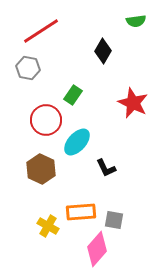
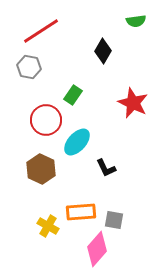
gray hexagon: moved 1 px right, 1 px up
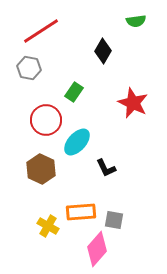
gray hexagon: moved 1 px down
green rectangle: moved 1 px right, 3 px up
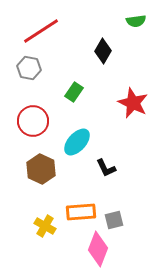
red circle: moved 13 px left, 1 px down
gray square: rotated 24 degrees counterclockwise
yellow cross: moved 3 px left
pink diamond: moved 1 px right; rotated 20 degrees counterclockwise
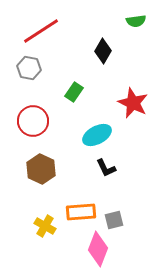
cyan ellipse: moved 20 px right, 7 px up; rotated 20 degrees clockwise
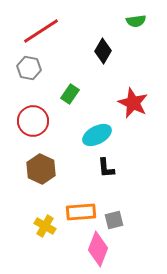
green rectangle: moved 4 px left, 2 px down
black L-shape: rotated 20 degrees clockwise
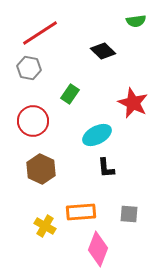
red line: moved 1 px left, 2 px down
black diamond: rotated 75 degrees counterclockwise
gray square: moved 15 px right, 6 px up; rotated 18 degrees clockwise
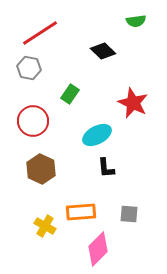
pink diamond: rotated 24 degrees clockwise
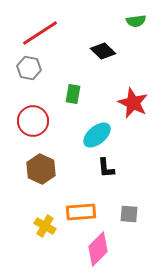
green rectangle: moved 3 px right; rotated 24 degrees counterclockwise
cyan ellipse: rotated 12 degrees counterclockwise
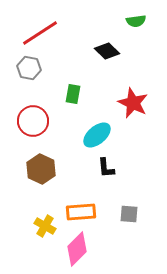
black diamond: moved 4 px right
pink diamond: moved 21 px left
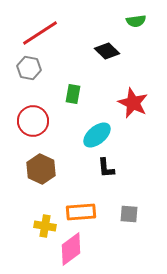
yellow cross: rotated 20 degrees counterclockwise
pink diamond: moved 6 px left; rotated 8 degrees clockwise
